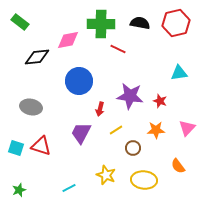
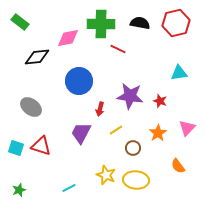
pink diamond: moved 2 px up
gray ellipse: rotated 25 degrees clockwise
orange star: moved 2 px right, 3 px down; rotated 30 degrees counterclockwise
yellow ellipse: moved 8 px left
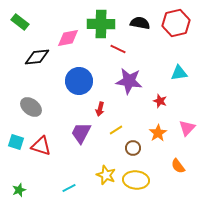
purple star: moved 1 px left, 15 px up
cyan square: moved 6 px up
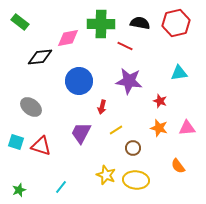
red line: moved 7 px right, 3 px up
black diamond: moved 3 px right
red arrow: moved 2 px right, 2 px up
pink triangle: rotated 42 degrees clockwise
orange star: moved 1 px right, 5 px up; rotated 24 degrees counterclockwise
cyan line: moved 8 px left, 1 px up; rotated 24 degrees counterclockwise
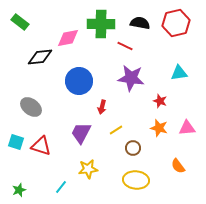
purple star: moved 2 px right, 3 px up
yellow star: moved 18 px left, 6 px up; rotated 30 degrees counterclockwise
